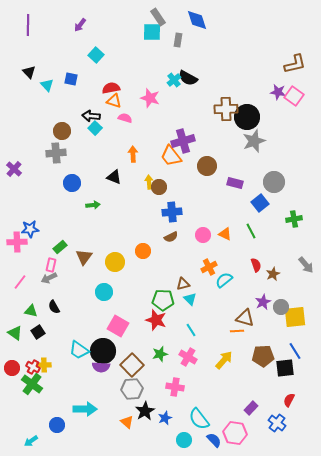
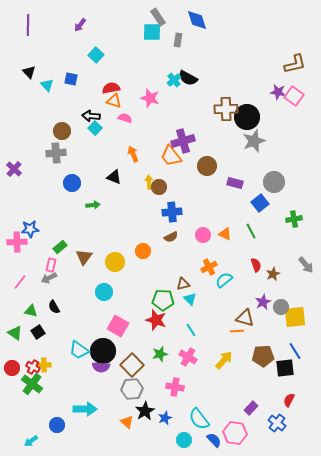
orange arrow at (133, 154): rotated 21 degrees counterclockwise
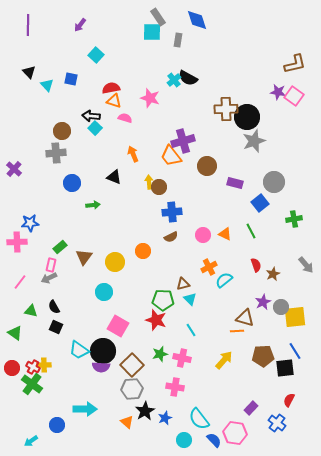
blue star at (30, 229): moved 6 px up
black square at (38, 332): moved 18 px right, 5 px up; rotated 32 degrees counterclockwise
pink cross at (188, 357): moved 6 px left, 1 px down; rotated 18 degrees counterclockwise
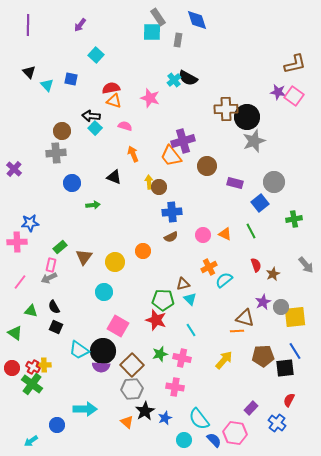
pink semicircle at (125, 118): moved 8 px down
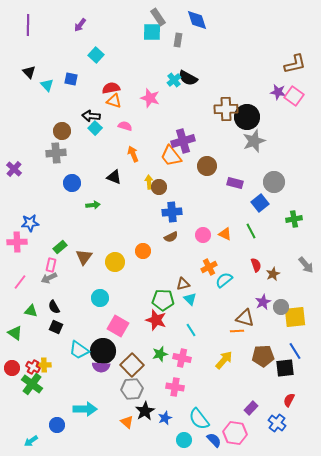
cyan circle at (104, 292): moved 4 px left, 6 px down
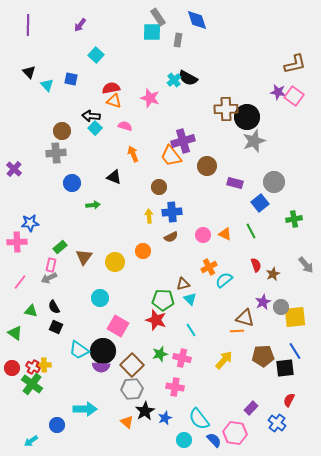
yellow arrow at (149, 182): moved 34 px down
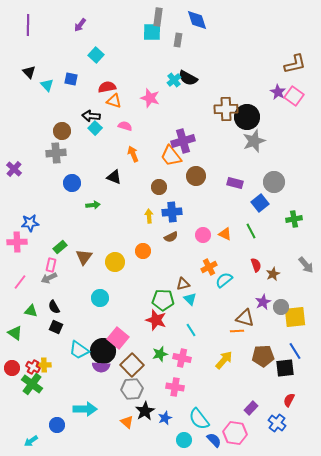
gray rectangle at (158, 17): rotated 42 degrees clockwise
red semicircle at (111, 88): moved 4 px left, 1 px up
purple star at (278, 92): rotated 21 degrees clockwise
brown circle at (207, 166): moved 11 px left, 10 px down
pink square at (118, 326): moved 12 px down; rotated 10 degrees clockwise
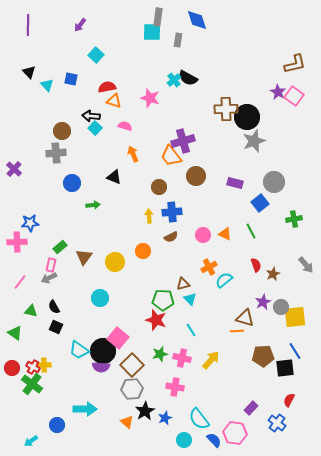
yellow arrow at (224, 360): moved 13 px left
